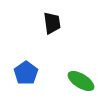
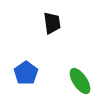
green ellipse: moved 1 px left; rotated 24 degrees clockwise
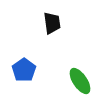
blue pentagon: moved 2 px left, 3 px up
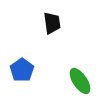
blue pentagon: moved 2 px left
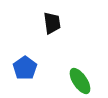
blue pentagon: moved 3 px right, 2 px up
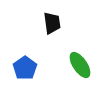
green ellipse: moved 16 px up
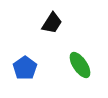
black trapezoid: rotated 40 degrees clockwise
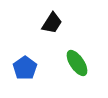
green ellipse: moved 3 px left, 2 px up
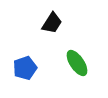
blue pentagon: rotated 15 degrees clockwise
